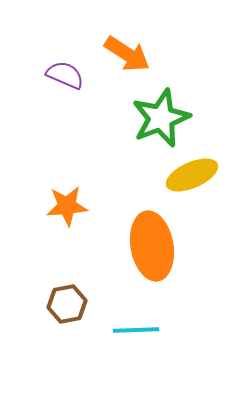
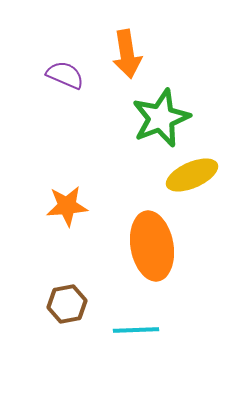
orange arrow: rotated 48 degrees clockwise
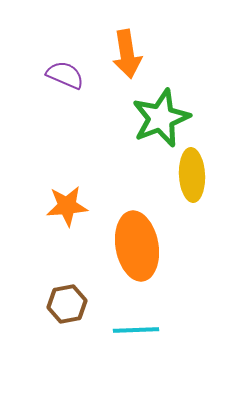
yellow ellipse: rotated 69 degrees counterclockwise
orange ellipse: moved 15 px left
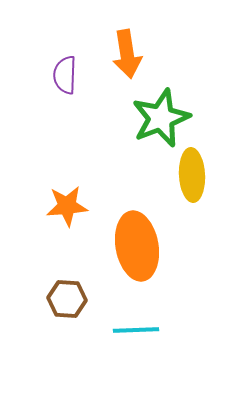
purple semicircle: rotated 111 degrees counterclockwise
brown hexagon: moved 5 px up; rotated 15 degrees clockwise
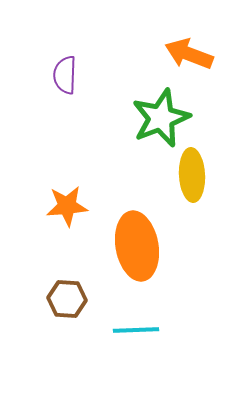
orange arrow: moved 62 px right; rotated 120 degrees clockwise
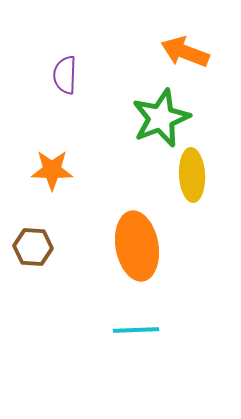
orange arrow: moved 4 px left, 2 px up
orange star: moved 15 px left, 36 px up; rotated 6 degrees clockwise
brown hexagon: moved 34 px left, 52 px up
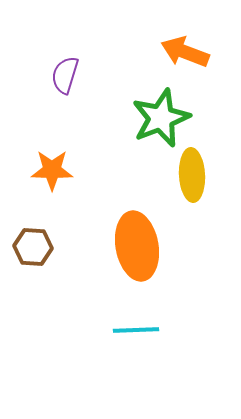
purple semicircle: rotated 15 degrees clockwise
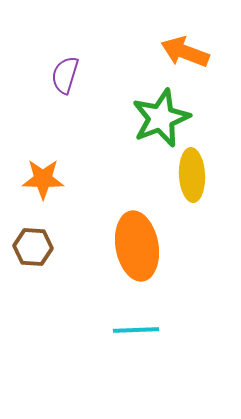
orange star: moved 9 px left, 9 px down
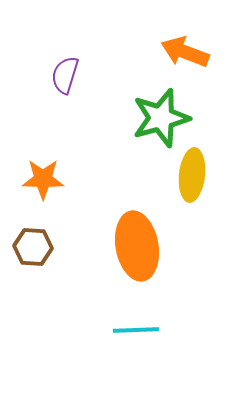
green star: rotated 6 degrees clockwise
yellow ellipse: rotated 9 degrees clockwise
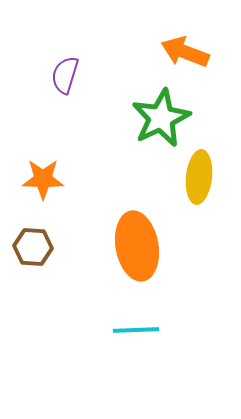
green star: rotated 10 degrees counterclockwise
yellow ellipse: moved 7 px right, 2 px down
